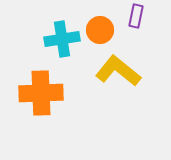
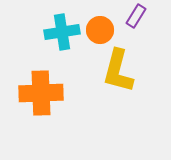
purple rectangle: rotated 20 degrees clockwise
cyan cross: moved 7 px up
yellow L-shape: rotated 114 degrees counterclockwise
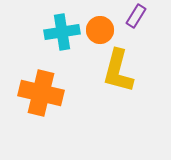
orange cross: rotated 15 degrees clockwise
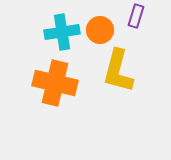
purple rectangle: rotated 15 degrees counterclockwise
orange cross: moved 14 px right, 10 px up
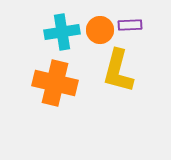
purple rectangle: moved 6 px left, 9 px down; rotated 70 degrees clockwise
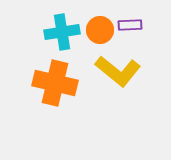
yellow L-shape: rotated 66 degrees counterclockwise
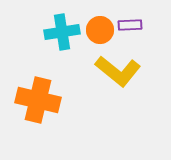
orange cross: moved 17 px left, 17 px down
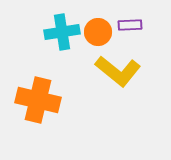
orange circle: moved 2 px left, 2 px down
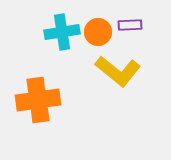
orange cross: rotated 21 degrees counterclockwise
